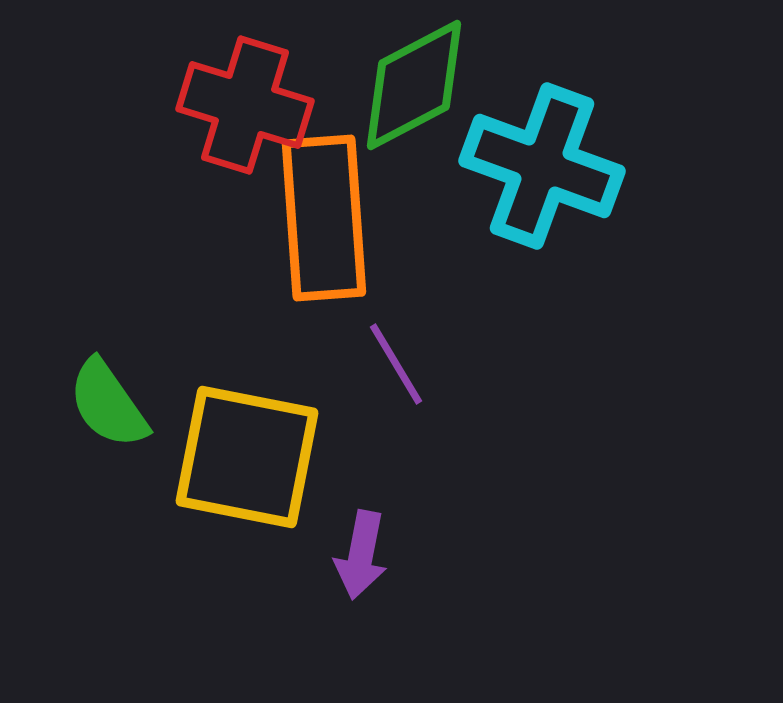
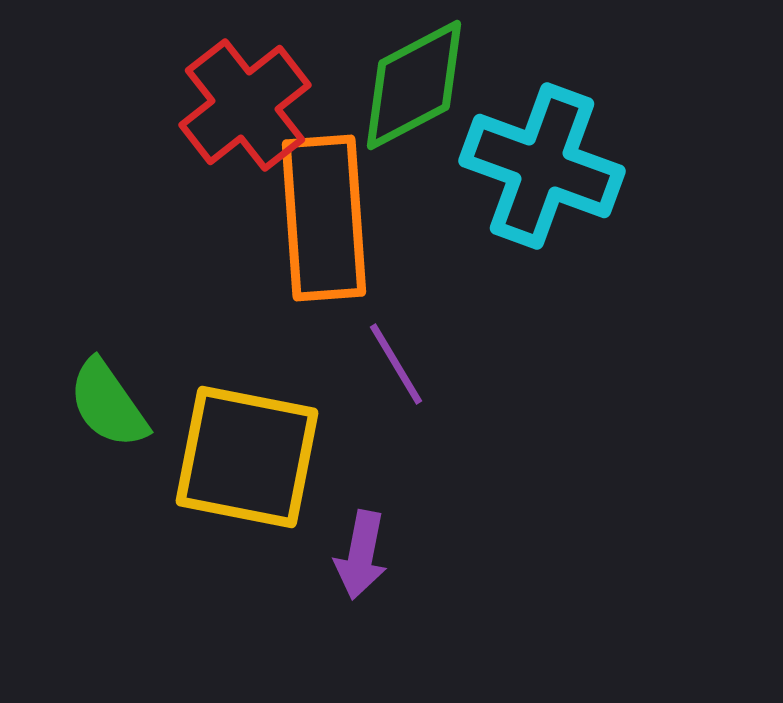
red cross: rotated 35 degrees clockwise
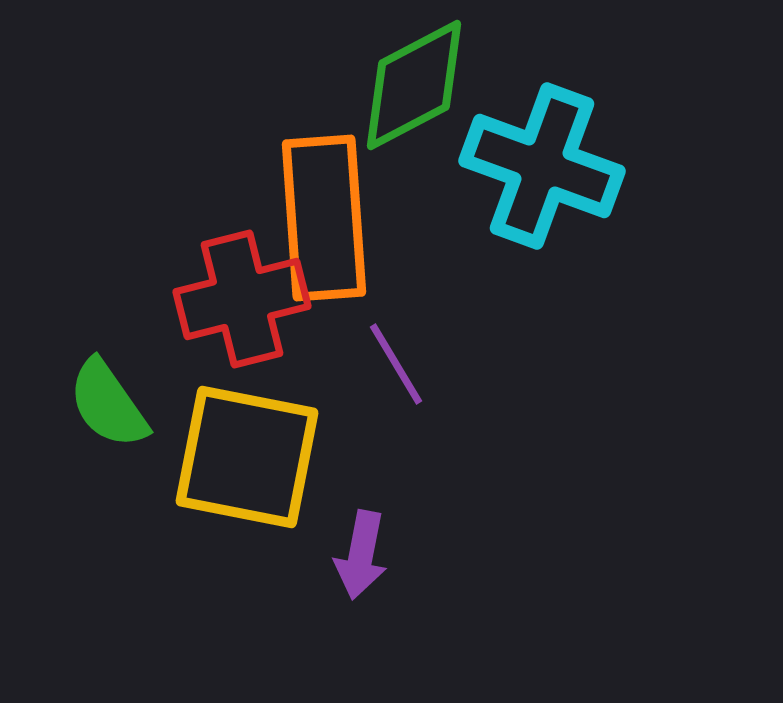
red cross: moved 3 px left, 194 px down; rotated 24 degrees clockwise
